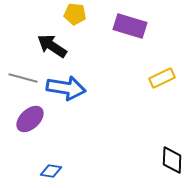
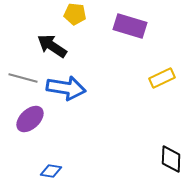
black diamond: moved 1 px left, 1 px up
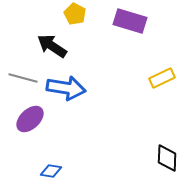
yellow pentagon: rotated 20 degrees clockwise
purple rectangle: moved 5 px up
black diamond: moved 4 px left, 1 px up
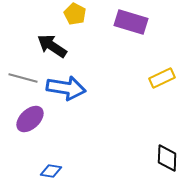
purple rectangle: moved 1 px right, 1 px down
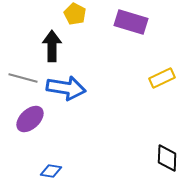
black arrow: rotated 56 degrees clockwise
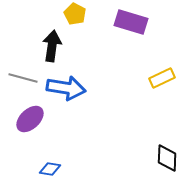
black arrow: rotated 8 degrees clockwise
blue diamond: moved 1 px left, 2 px up
